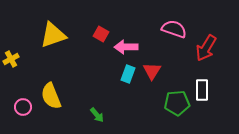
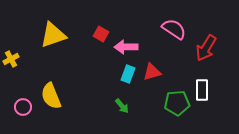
pink semicircle: rotated 15 degrees clockwise
red triangle: moved 1 px down; rotated 42 degrees clockwise
green arrow: moved 25 px right, 9 px up
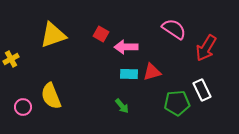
cyan rectangle: moved 1 px right; rotated 72 degrees clockwise
white rectangle: rotated 25 degrees counterclockwise
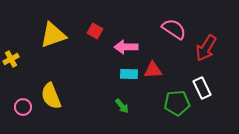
red square: moved 6 px left, 3 px up
red triangle: moved 1 px right, 2 px up; rotated 12 degrees clockwise
white rectangle: moved 2 px up
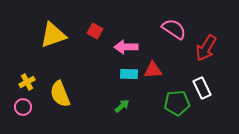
yellow cross: moved 16 px right, 23 px down
yellow semicircle: moved 9 px right, 2 px up
green arrow: rotated 91 degrees counterclockwise
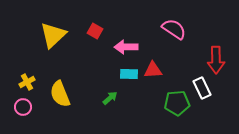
yellow triangle: rotated 24 degrees counterclockwise
red arrow: moved 10 px right, 12 px down; rotated 32 degrees counterclockwise
green arrow: moved 12 px left, 8 px up
